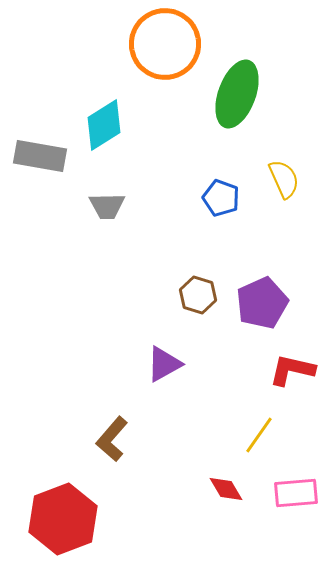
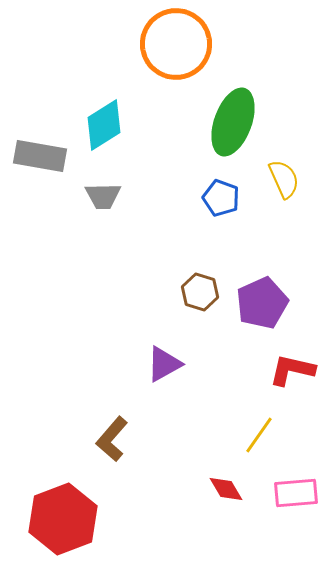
orange circle: moved 11 px right
green ellipse: moved 4 px left, 28 px down
gray trapezoid: moved 4 px left, 10 px up
brown hexagon: moved 2 px right, 3 px up
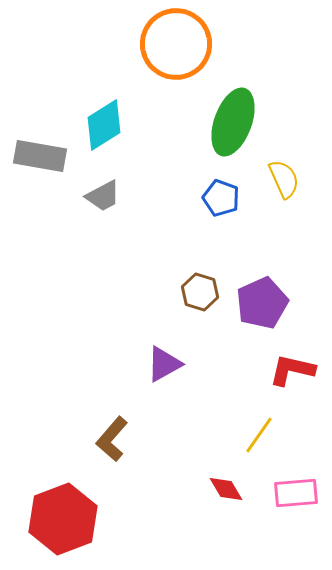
gray trapezoid: rotated 27 degrees counterclockwise
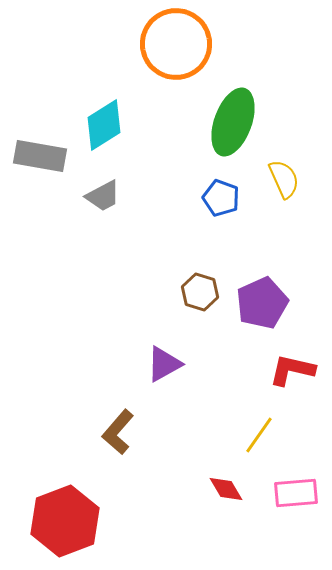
brown L-shape: moved 6 px right, 7 px up
red hexagon: moved 2 px right, 2 px down
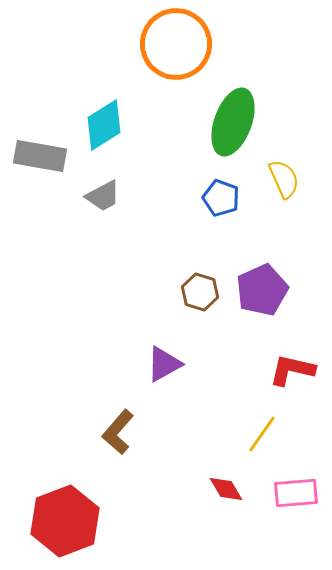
purple pentagon: moved 13 px up
yellow line: moved 3 px right, 1 px up
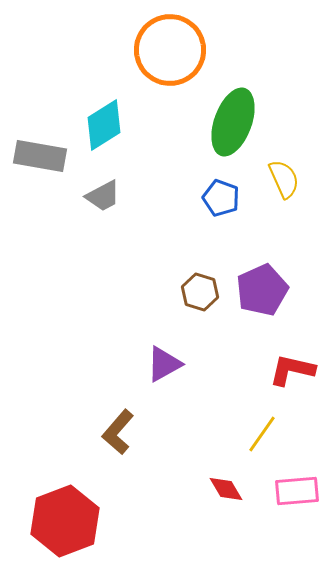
orange circle: moved 6 px left, 6 px down
pink rectangle: moved 1 px right, 2 px up
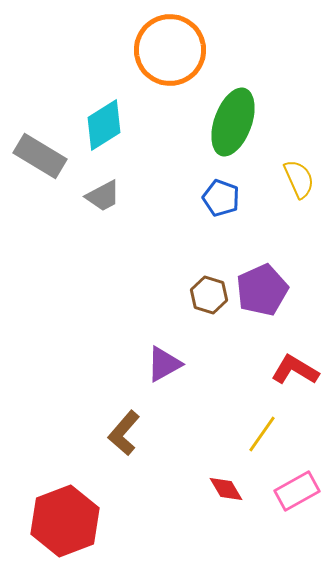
gray rectangle: rotated 21 degrees clockwise
yellow semicircle: moved 15 px right
brown hexagon: moved 9 px right, 3 px down
red L-shape: moved 3 px right; rotated 18 degrees clockwise
brown L-shape: moved 6 px right, 1 px down
pink rectangle: rotated 24 degrees counterclockwise
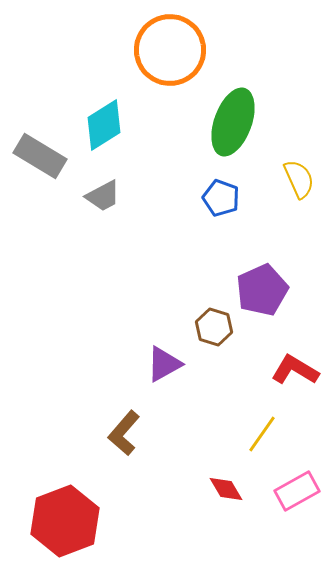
brown hexagon: moved 5 px right, 32 px down
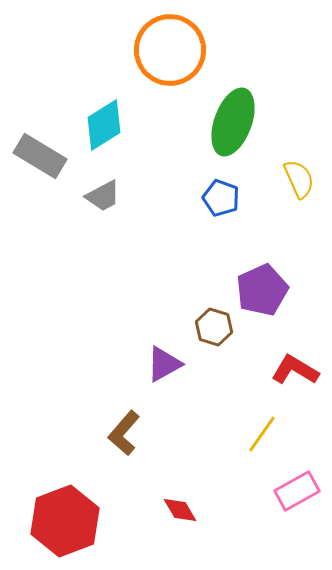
red diamond: moved 46 px left, 21 px down
